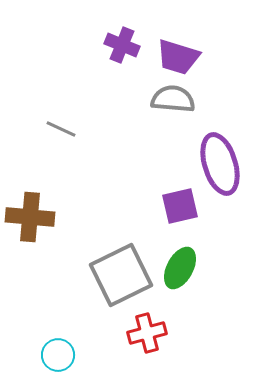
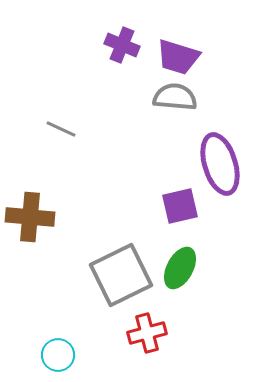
gray semicircle: moved 2 px right, 2 px up
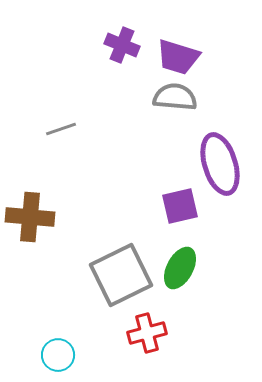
gray line: rotated 44 degrees counterclockwise
